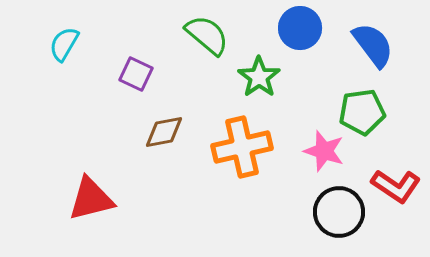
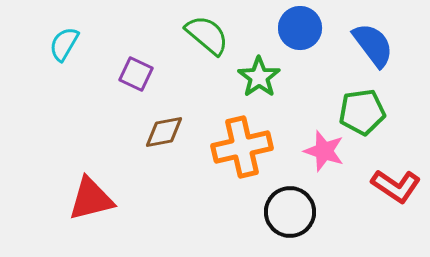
black circle: moved 49 px left
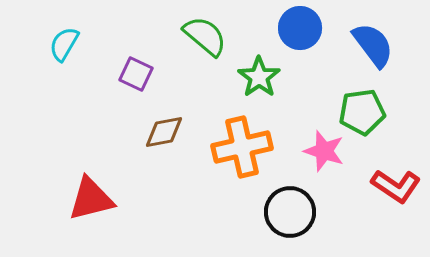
green semicircle: moved 2 px left, 1 px down
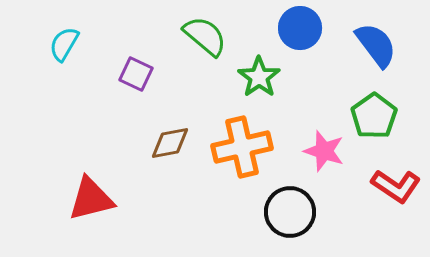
blue semicircle: moved 3 px right
green pentagon: moved 12 px right, 4 px down; rotated 27 degrees counterclockwise
brown diamond: moved 6 px right, 11 px down
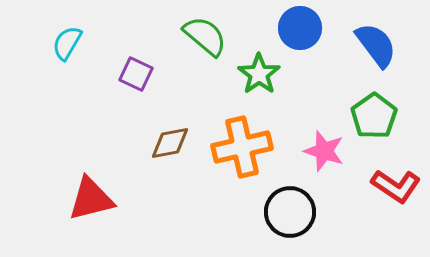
cyan semicircle: moved 3 px right, 1 px up
green star: moved 3 px up
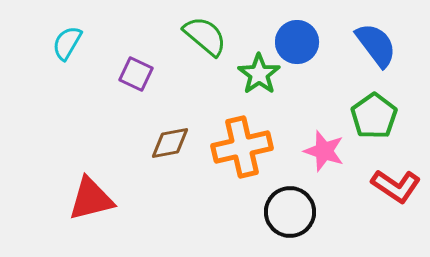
blue circle: moved 3 px left, 14 px down
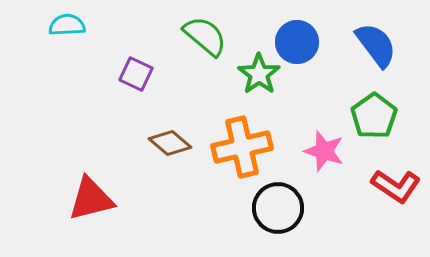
cyan semicircle: moved 18 px up; rotated 57 degrees clockwise
brown diamond: rotated 51 degrees clockwise
black circle: moved 12 px left, 4 px up
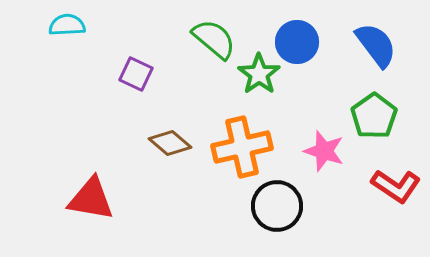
green semicircle: moved 9 px right, 3 px down
red triangle: rotated 24 degrees clockwise
black circle: moved 1 px left, 2 px up
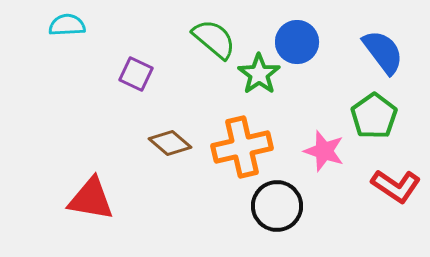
blue semicircle: moved 7 px right, 7 px down
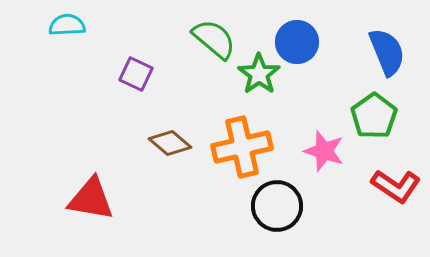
blue semicircle: moved 4 px right; rotated 15 degrees clockwise
